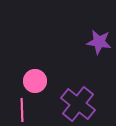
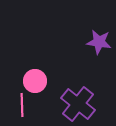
pink line: moved 5 px up
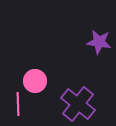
pink line: moved 4 px left, 1 px up
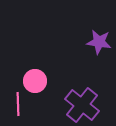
purple cross: moved 4 px right, 1 px down
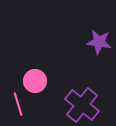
pink line: rotated 15 degrees counterclockwise
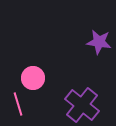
pink circle: moved 2 px left, 3 px up
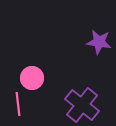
pink circle: moved 1 px left
pink line: rotated 10 degrees clockwise
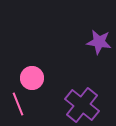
pink line: rotated 15 degrees counterclockwise
